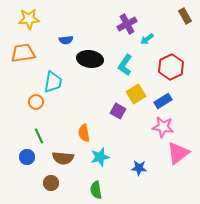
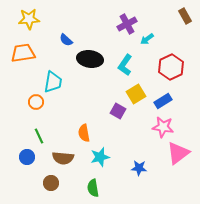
blue semicircle: rotated 48 degrees clockwise
green semicircle: moved 3 px left, 2 px up
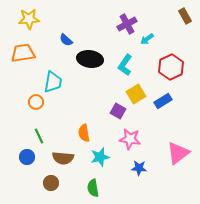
pink star: moved 33 px left, 12 px down
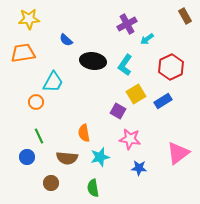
black ellipse: moved 3 px right, 2 px down
cyan trapezoid: rotated 20 degrees clockwise
brown semicircle: moved 4 px right
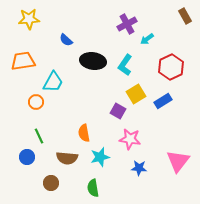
orange trapezoid: moved 8 px down
pink triangle: moved 8 px down; rotated 15 degrees counterclockwise
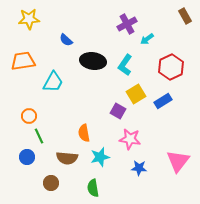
orange circle: moved 7 px left, 14 px down
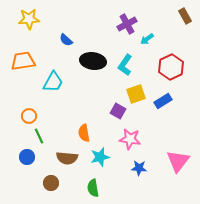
yellow square: rotated 12 degrees clockwise
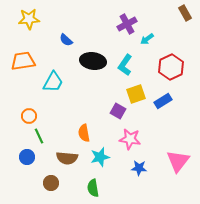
brown rectangle: moved 3 px up
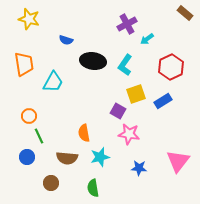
brown rectangle: rotated 21 degrees counterclockwise
yellow star: rotated 20 degrees clockwise
blue semicircle: rotated 24 degrees counterclockwise
orange trapezoid: moved 1 px right, 3 px down; rotated 90 degrees clockwise
pink star: moved 1 px left, 5 px up
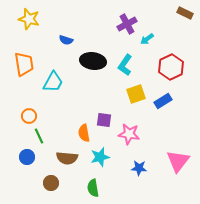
brown rectangle: rotated 14 degrees counterclockwise
purple square: moved 14 px left, 9 px down; rotated 21 degrees counterclockwise
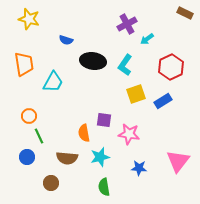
green semicircle: moved 11 px right, 1 px up
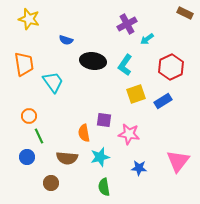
cyan trapezoid: rotated 65 degrees counterclockwise
